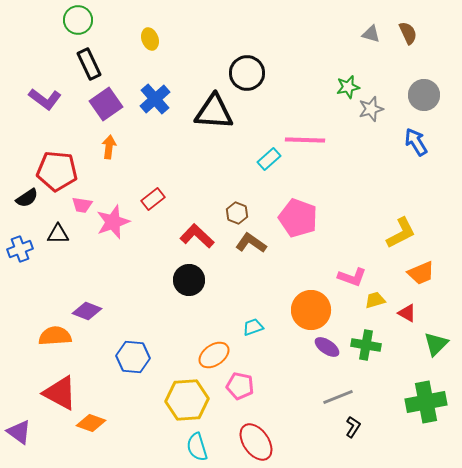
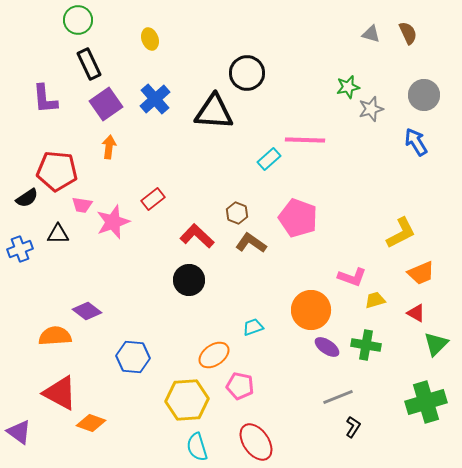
purple L-shape at (45, 99): rotated 48 degrees clockwise
purple diamond at (87, 311): rotated 16 degrees clockwise
red triangle at (407, 313): moved 9 px right
green cross at (426, 402): rotated 6 degrees counterclockwise
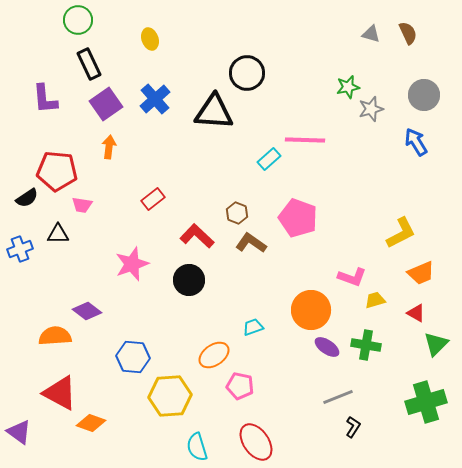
pink star at (113, 222): moved 19 px right, 42 px down
yellow hexagon at (187, 400): moved 17 px left, 4 px up
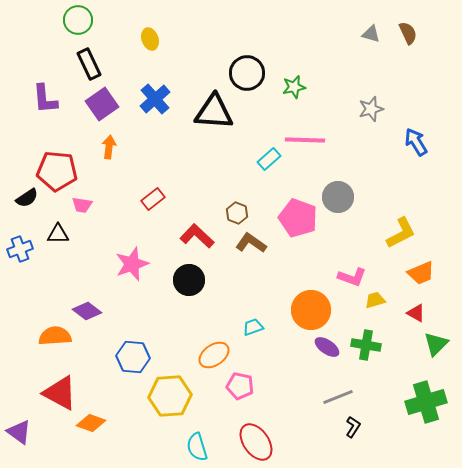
green star at (348, 87): moved 54 px left
gray circle at (424, 95): moved 86 px left, 102 px down
purple square at (106, 104): moved 4 px left
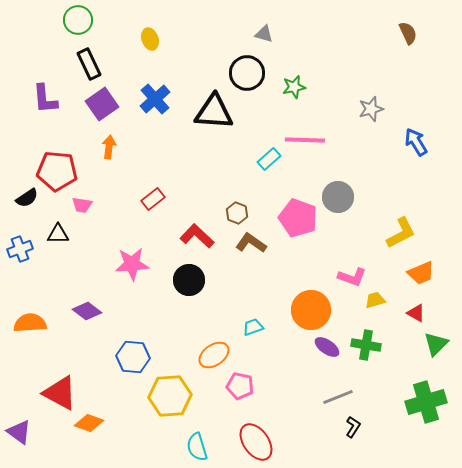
gray triangle at (371, 34): moved 107 px left
pink star at (132, 264): rotated 16 degrees clockwise
orange semicircle at (55, 336): moved 25 px left, 13 px up
orange diamond at (91, 423): moved 2 px left
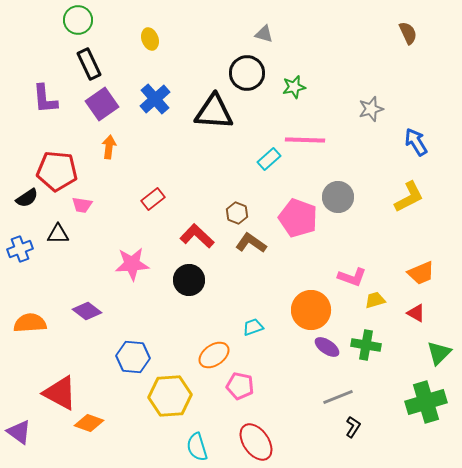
yellow L-shape at (401, 233): moved 8 px right, 36 px up
green triangle at (436, 344): moved 3 px right, 9 px down
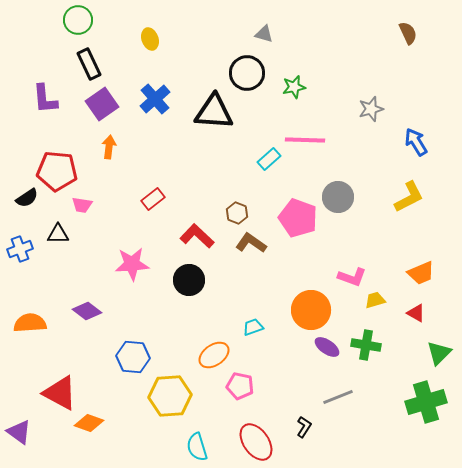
black L-shape at (353, 427): moved 49 px left
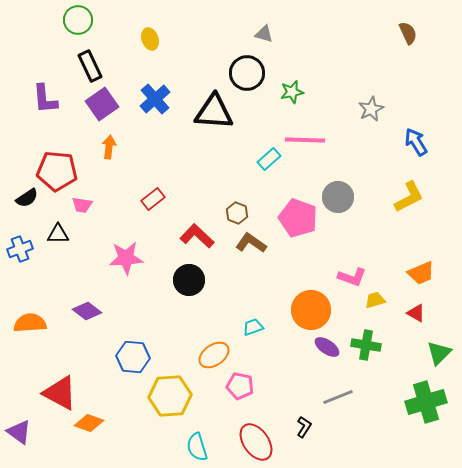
black rectangle at (89, 64): moved 1 px right, 2 px down
green star at (294, 87): moved 2 px left, 5 px down
gray star at (371, 109): rotated 10 degrees counterclockwise
pink star at (132, 264): moved 6 px left, 6 px up
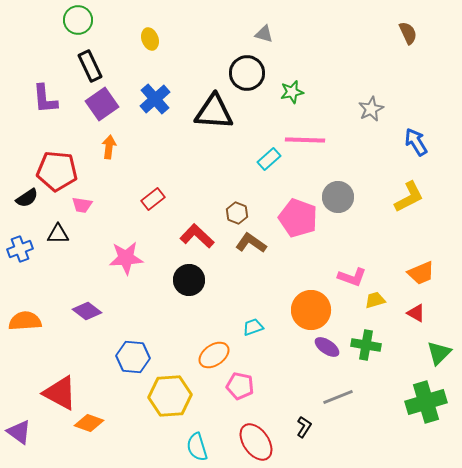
orange semicircle at (30, 323): moved 5 px left, 2 px up
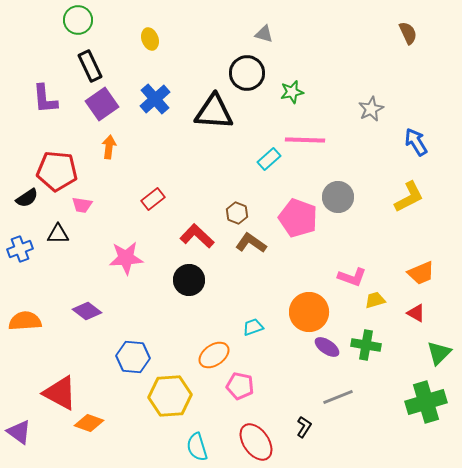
orange circle at (311, 310): moved 2 px left, 2 px down
